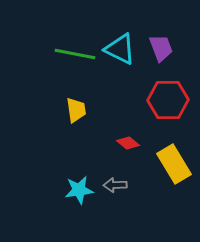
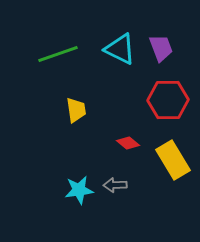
green line: moved 17 px left; rotated 30 degrees counterclockwise
yellow rectangle: moved 1 px left, 4 px up
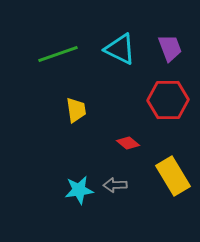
purple trapezoid: moved 9 px right
yellow rectangle: moved 16 px down
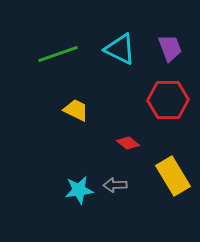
yellow trapezoid: rotated 56 degrees counterclockwise
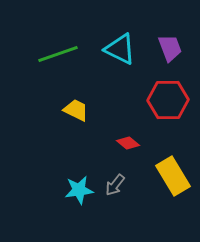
gray arrow: rotated 50 degrees counterclockwise
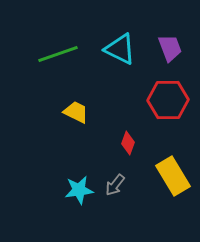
yellow trapezoid: moved 2 px down
red diamond: rotated 70 degrees clockwise
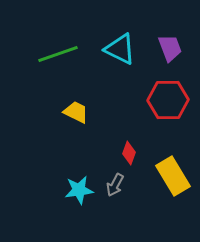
red diamond: moved 1 px right, 10 px down
gray arrow: rotated 10 degrees counterclockwise
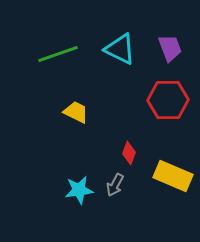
yellow rectangle: rotated 36 degrees counterclockwise
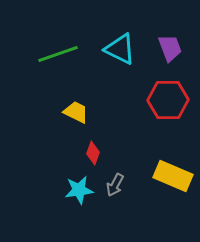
red diamond: moved 36 px left
